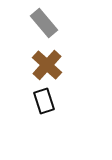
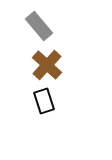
gray rectangle: moved 5 px left, 3 px down
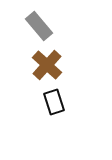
black rectangle: moved 10 px right, 1 px down
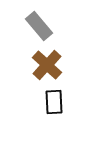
black rectangle: rotated 15 degrees clockwise
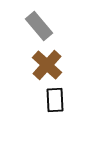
black rectangle: moved 1 px right, 2 px up
